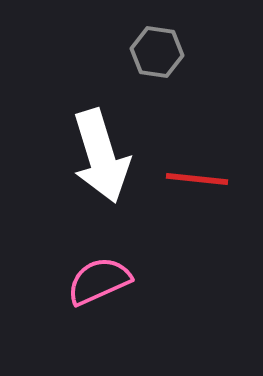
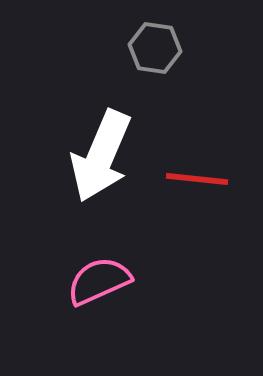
gray hexagon: moved 2 px left, 4 px up
white arrow: rotated 40 degrees clockwise
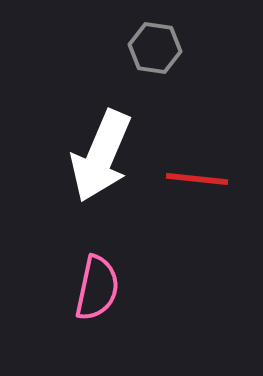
pink semicircle: moved 2 px left, 7 px down; rotated 126 degrees clockwise
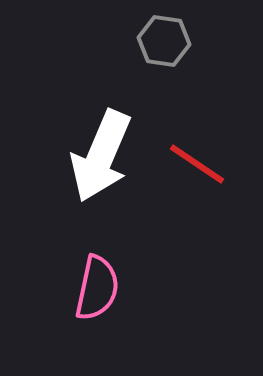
gray hexagon: moved 9 px right, 7 px up
red line: moved 15 px up; rotated 28 degrees clockwise
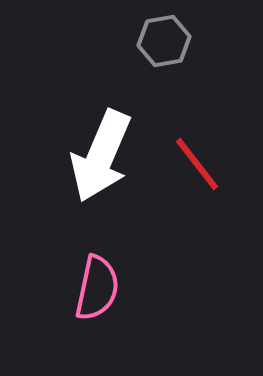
gray hexagon: rotated 18 degrees counterclockwise
red line: rotated 18 degrees clockwise
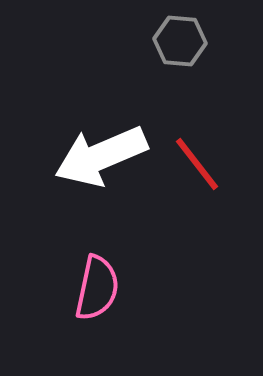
gray hexagon: moved 16 px right; rotated 15 degrees clockwise
white arrow: rotated 44 degrees clockwise
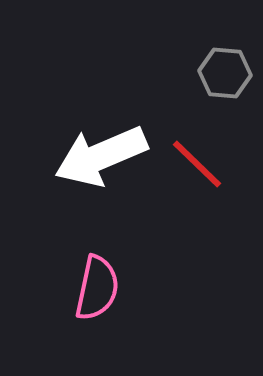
gray hexagon: moved 45 px right, 32 px down
red line: rotated 8 degrees counterclockwise
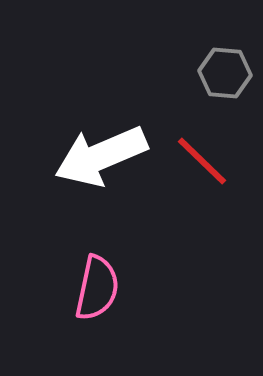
red line: moved 5 px right, 3 px up
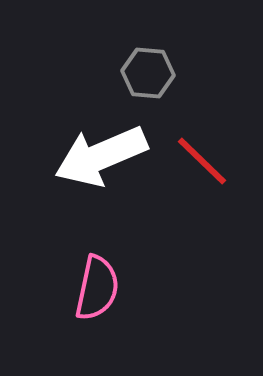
gray hexagon: moved 77 px left
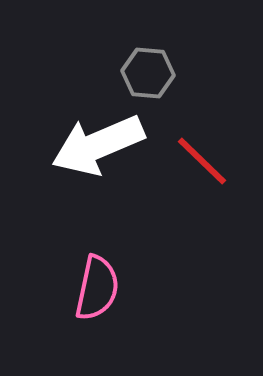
white arrow: moved 3 px left, 11 px up
